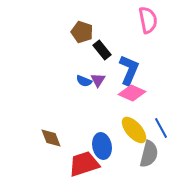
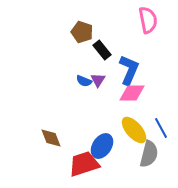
pink diamond: rotated 24 degrees counterclockwise
blue ellipse: rotated 45 degrees clockwise
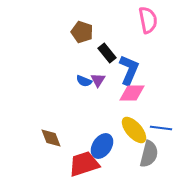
black rectangle: moved 5 px right, 3 px down
blue line: rotated 55 degrees counterclockwise
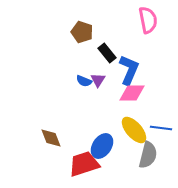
gray semicircle: moved 1 px left, 1 px down
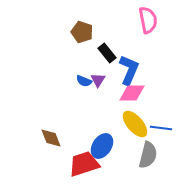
yellow ellipse: moved 1 px right, 6 px up
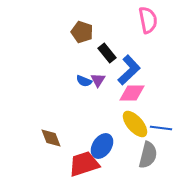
blue L-shape: rotated 24 degrees clockwise
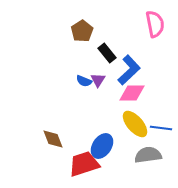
pink semicircle: moved 7 px right, 4 px down
brown pentagon: moved 1 px up; rotated 20 degrees clockwise
brown diamond: moved 2 px right, 1 px down
gray semicircle: rotated 112 degrees counterclockwise
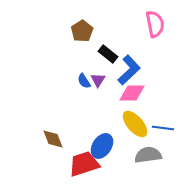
black rectangle: moved 1 px right, 1 px down; rotated 12 degrees counterclockwise
blue semicircle: rotated 35 degrees clockwise
blue line: moved 2 px right
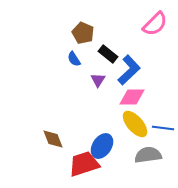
pink semicircle: rotated 56 degrees clockwise
brown pentagon: moved 1 px right, 2 px down; rotated 15 degrees counterclockwise
blue semicircle: moved 10 px left, 22 px up
pink diamond: moved 4 px down
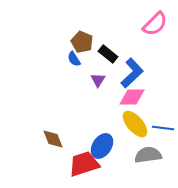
brown pentagon: moved 1 px left, 9 px down
blue L-shape: moved 3 px right, 3 px down
